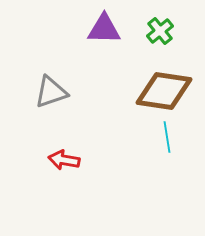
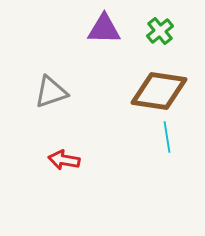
brown diamond: moved 5 px left
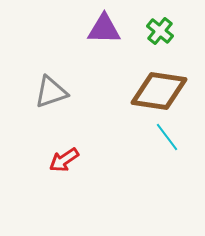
green cross: rotated 12 degrees counterclockwise
cyan line: rotated 28 degrees counterclockwise
red arrow: rotated 44 degrees counterclockwise
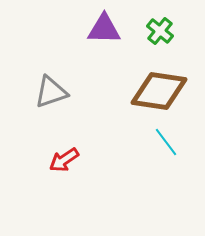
cyan line: moved 1 px left, 5 px down
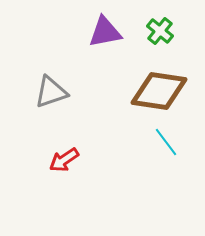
purple triangle: moved 1 px right, 3 px down; rotated 12 degrees counterclockwise
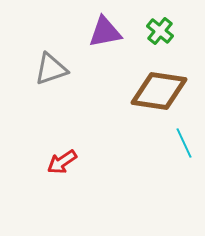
gray triangle: moved 23 px up
cyan line: moved 18 px right, 1 px down; rotated 12 degrees clockwise
red arrow: moved 2 px left, 2 px down
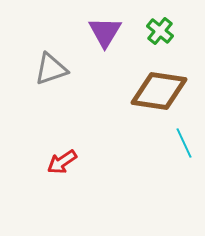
purple triangle: rotated 48 degrees counterclockwise
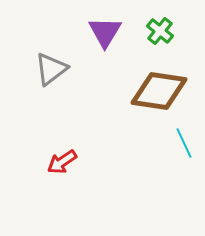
gray triangle: rotated 18 degrees counterclockwise
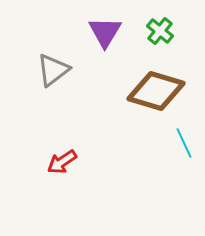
gray triangle: moved 2 px right, 1 px down
brown diamond: moved 3 px left; rotated 8 degrees clockwise
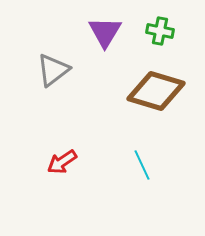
green cross: rotated 28 degrees counterclockwise
cyan line: moved 42 px left, 22 px down
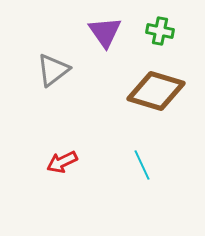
purple triangle: rotated 6 degrees counterclockwise
red arrow: rotated 8 degrees clockwise
